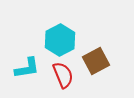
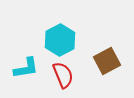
brown square: moved 11 px right
cyan L-shape: moved 1 px left
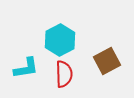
red semicircle: moved 1 px right, 1 px up; rotated 20 degrees clockwise
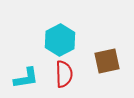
brown square: rotated 16 degrees clockwise
cyan L-shape: moved 10 px down
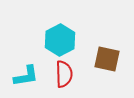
brown square: moved 2 px up; rotated 24 degrees clockwise
cyan L-shape: moved 2 px up
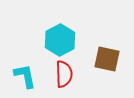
cyan L-shape: moved 1 px left; rotated 92 degrees counterclockwise
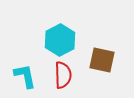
brown square: moved 5 px left, 1 px down
red semicircle: moved 1 px left, 1 px down
